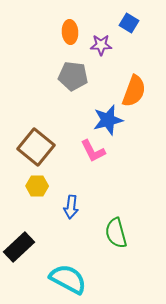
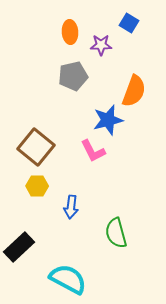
gray pentagon: rotated 20 degrees counterclockwise
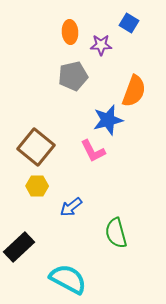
blue arrow: rotated 45 degrees clockwise
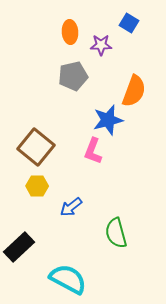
pink L-shape: rotated 48 degrees clockwise
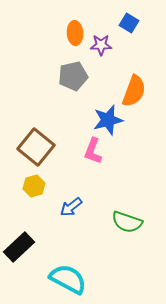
orange ellipse: moved 5 px right, 1 px down
yellow hexagon: moved 3 px left; rotated 15 degrees counterclockwise
green semicircle: moved 11 px right, 11 px up; rotated 56 degrees counterclockwise
